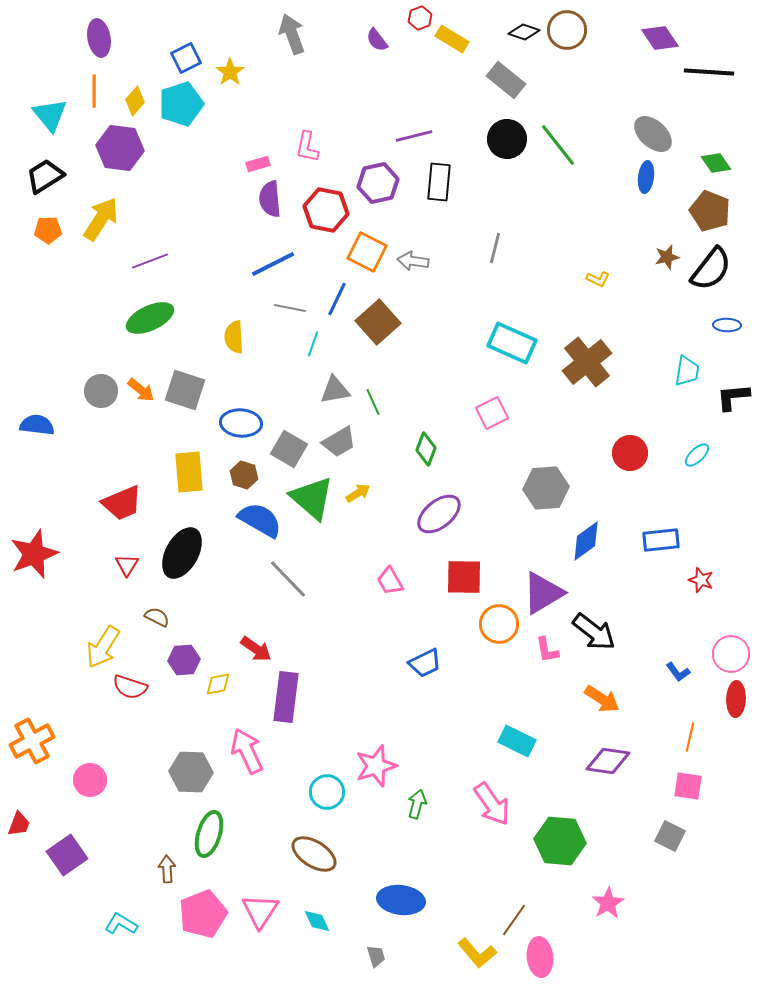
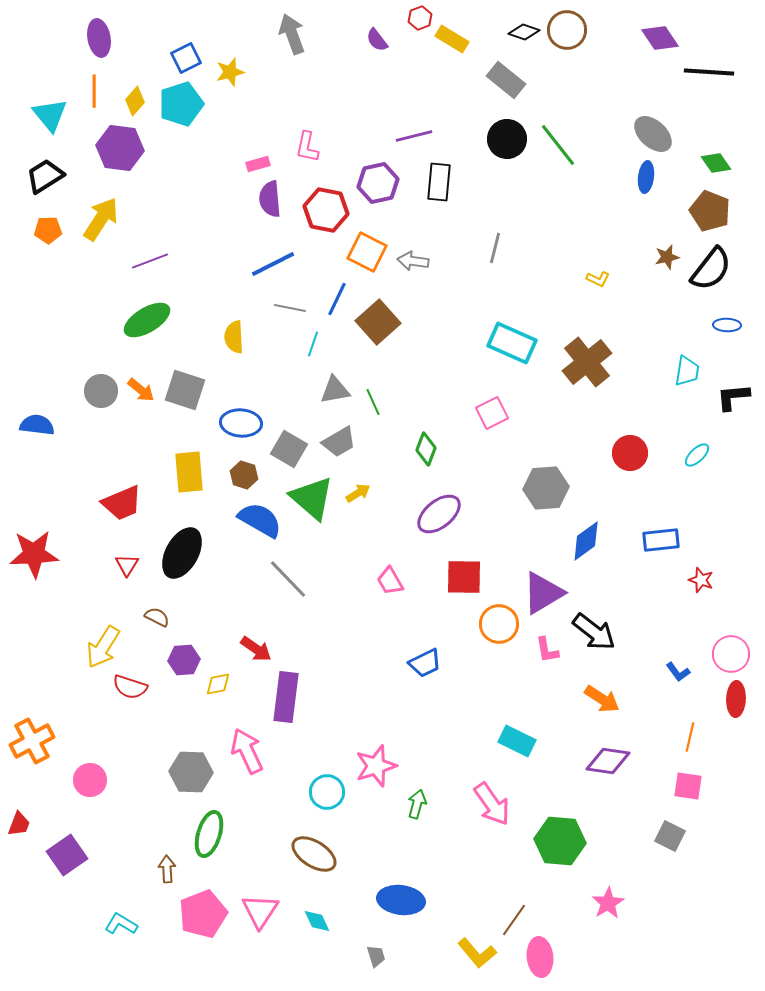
yellow star at (230, 72): rotated 20 degrees clockwise
green ellipse at (150, 318): moved 3 px left, 2 px down; rotated 6 degrees counterclockwise
red star at (34, 554): rotated 18 degrees clockwise
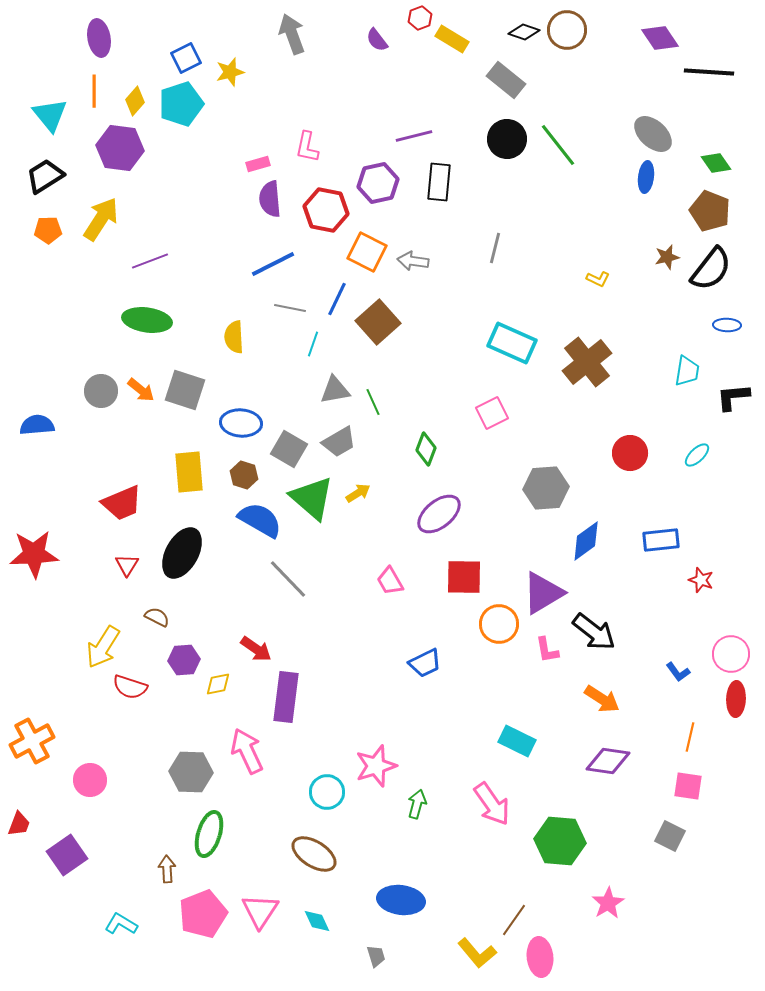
green ellipse at (147, 320): rotated 39 degrees clockwise
blue semicircle at (37, 425): rotated 12 degrees counterclockwise
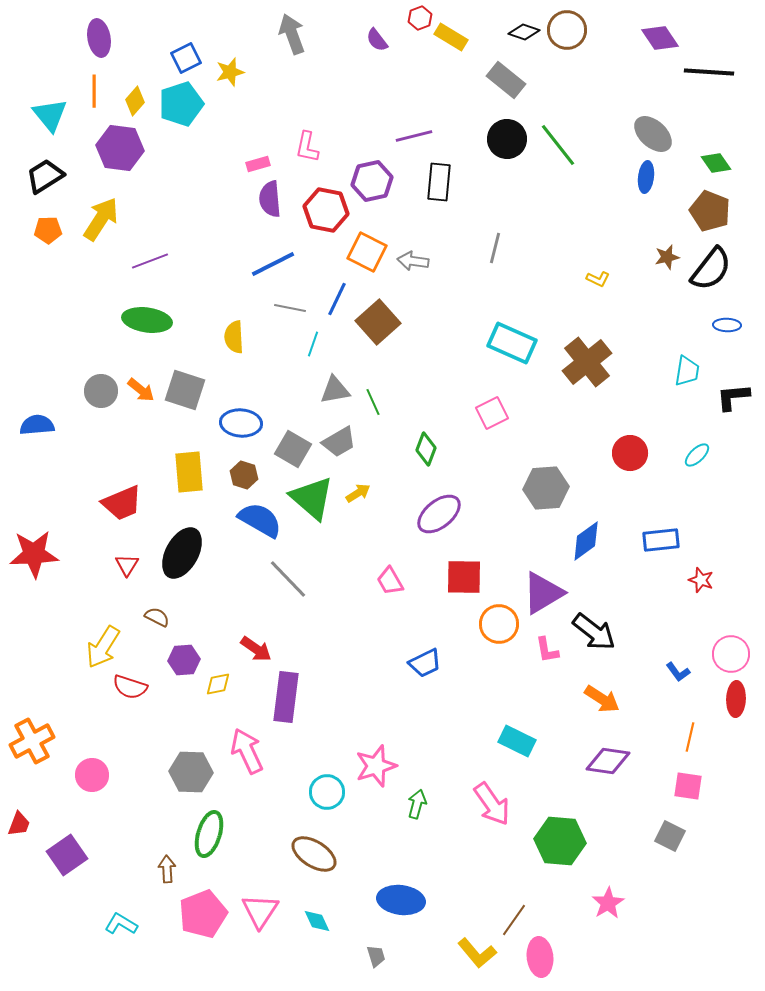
yellow rectangle at (452, 39): moved 1 px left, 2 px up
purple hexagon at (378, 183): moved 6 px left, 2 px up
gray square at (289, 449): moved 4 px right
pink circle at (90, 780): moved 2 px right, 5 px up
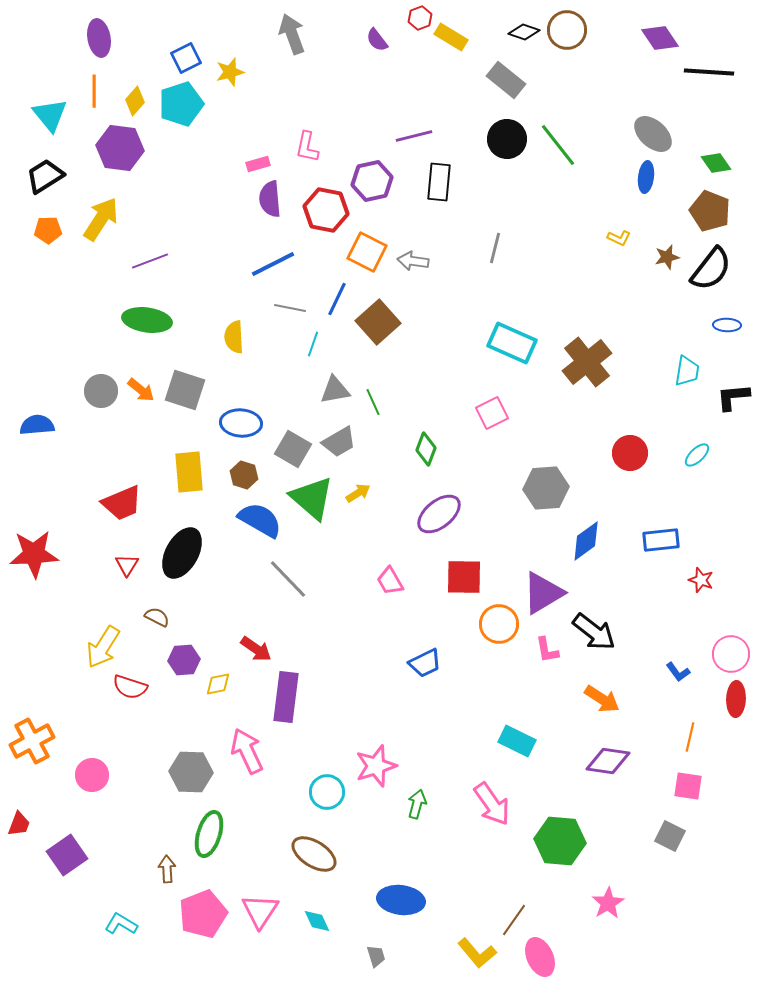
yellow L-shape at (598, 279): moved 21 px right, 41 px up
pink ellipse at (540, 957): rotated 18 degrees counterclockwise
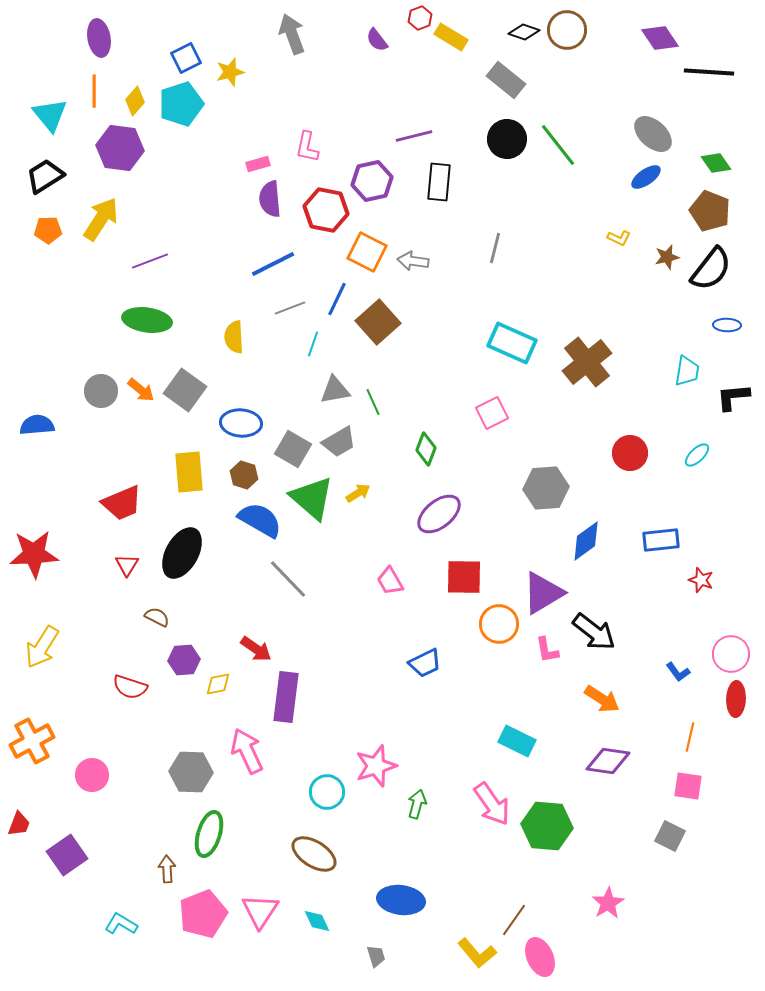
blue ellipse at (646, 177): rotated 48 degrees clockwise
gray line at (290, 308): rotated 32 degrees counterclockwise
gray square at (185, 390): rotated 18 degrees clockwise
yellow arrow at (103, 647): moved 61 px left
green hexagon at (560, 841): moved 13 px left, 15 px up
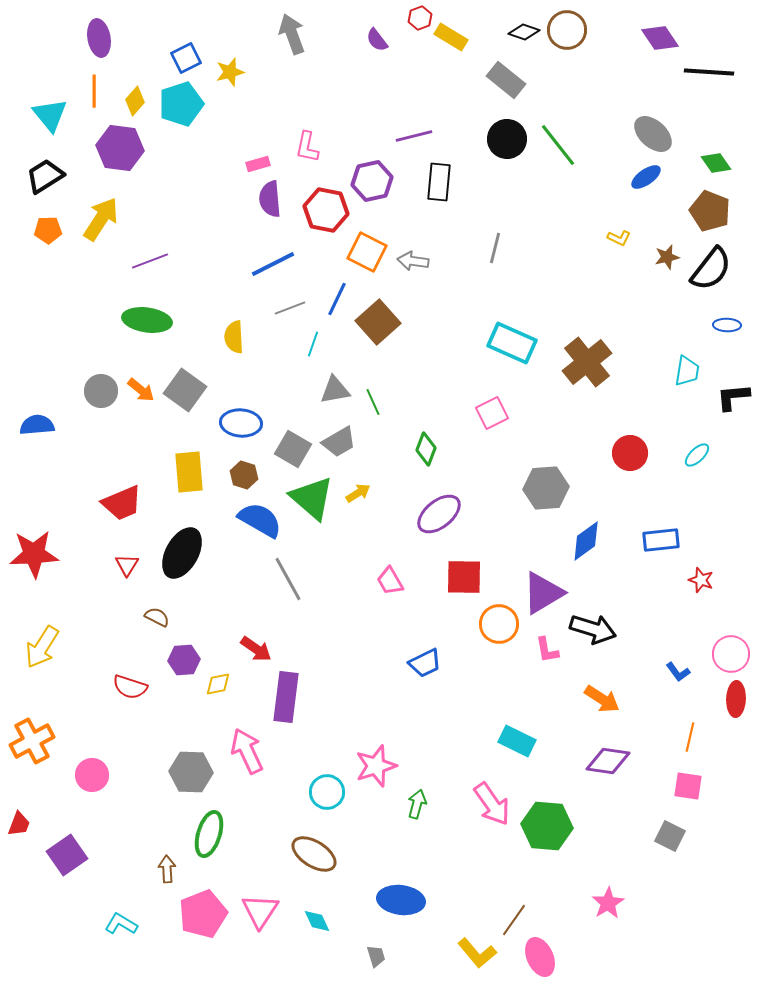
gray line at (288, 579): rotated 15 degrees clockwise
black arrow at (594, 632): moved 1 px left, 3 px up; rotated 21 degrees counterclockwise
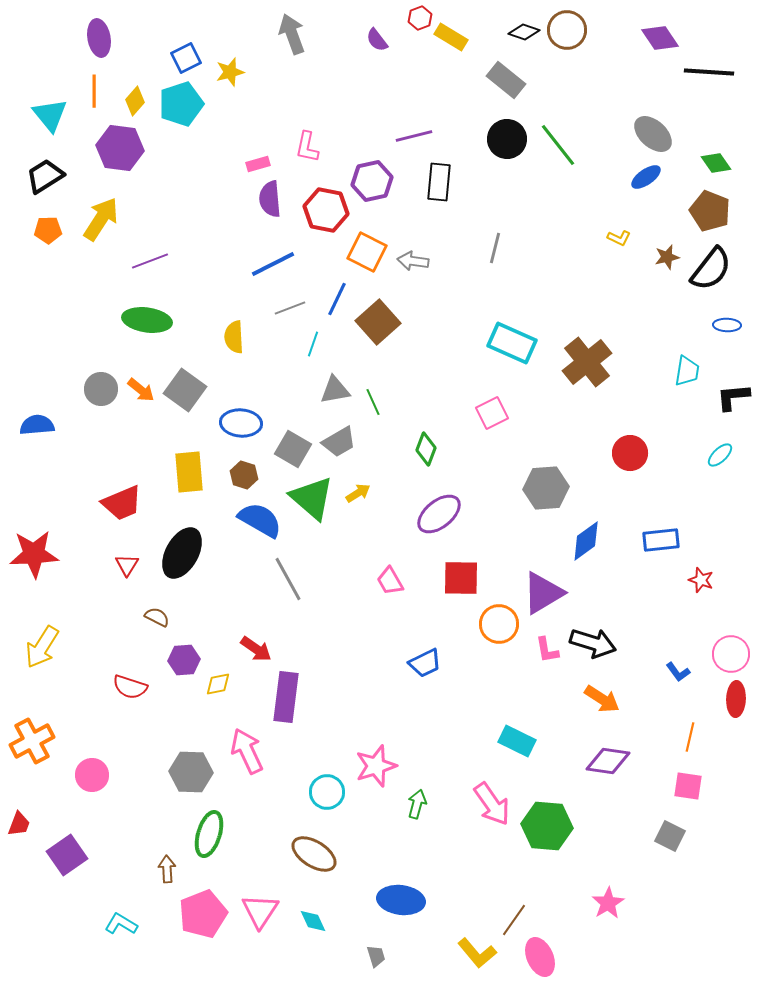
gray circle at (101, 391): moved 2 px up
cyan ellipse at (697, 455): moved 23 px right
red square at (464, 577): moved 3 px left, 1 px down
black arrow at (593, 629): moved 14 px down
cyan diamond at (317, 921): moved 4 px left
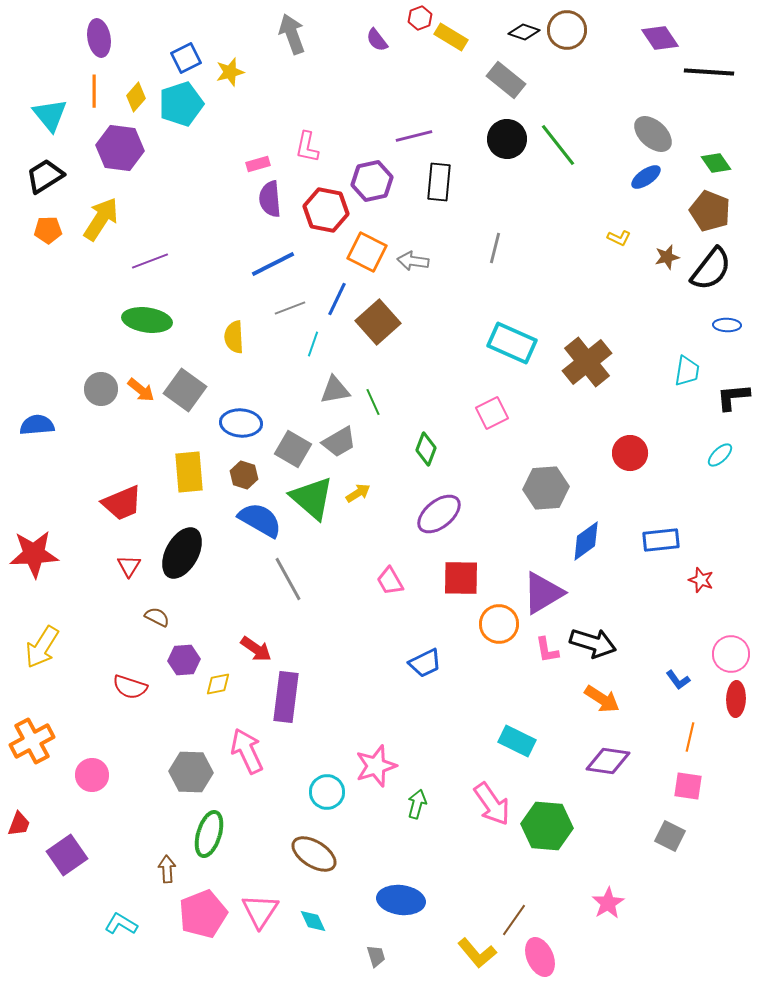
yellow diamond at (135, 101): moved 1 px right, 4 px up
red triangle at (127, 565): moved 2 px right, 1 px down
blue L-shape at (678, 672): moved 8 px down
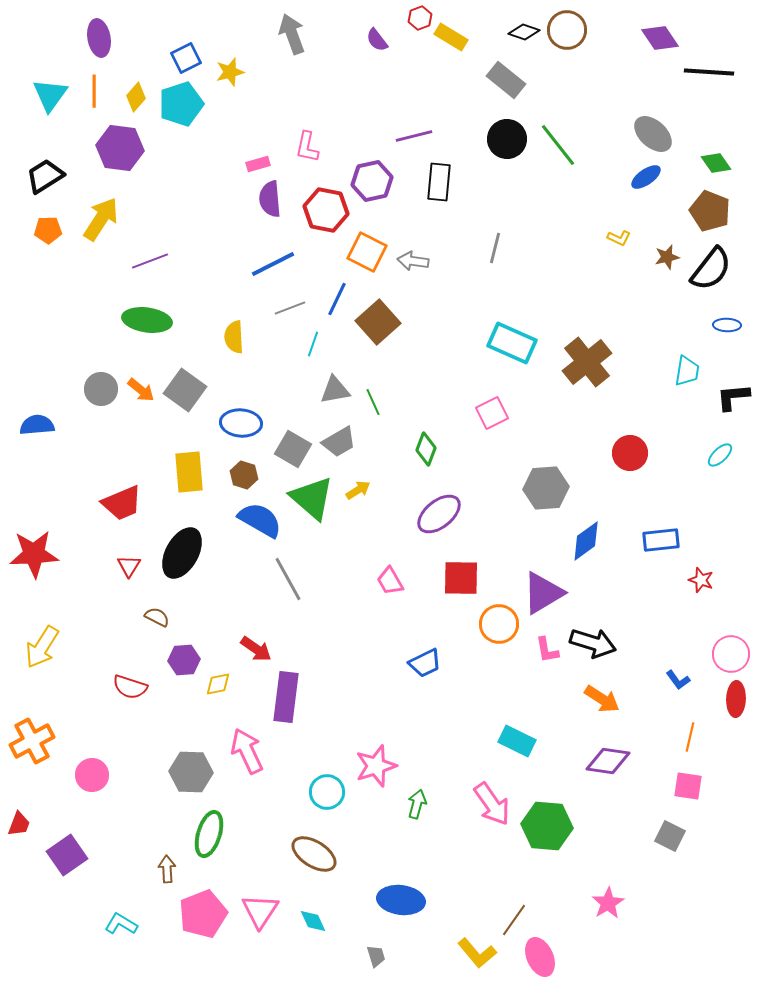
cyan triangle at (50, 115): moved 20 px up; rotated 15 degrees clockwise
yellow arrow at (358, 493): moved 3 px up
